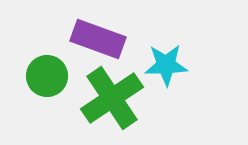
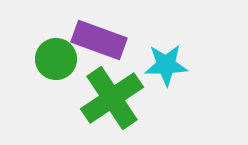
purple rectangle: moved 1 px right, 1 px down
green circle: moved 9 px right, 17 px up
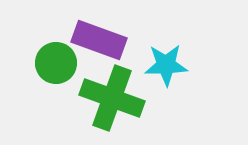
green circle: moved 4 px down
green cross: rotated 36 degrees counterclockwise
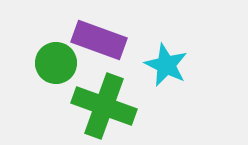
cyan star: rotated 27 degrees clockwise
green cross: moved 8 px left, 8 px down
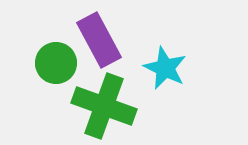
purple rectangle: rotated 42 degrees clockwise
cyan star: moved 1 px left, 3 px down
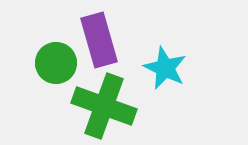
purple rectangle: rotated 12 degrees clockwise
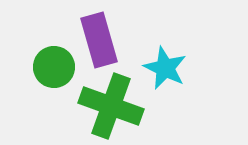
green circle: moved 2 px left, 4 px down
green cross: moved 7 px right
